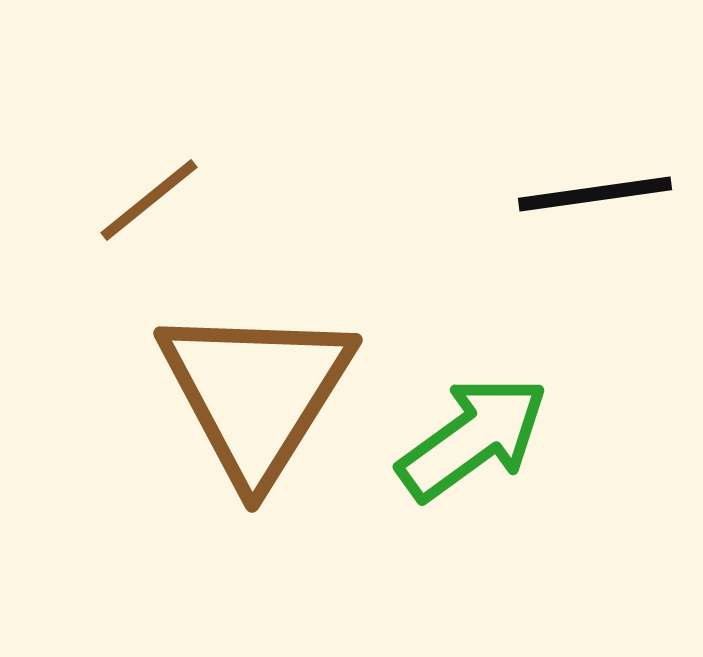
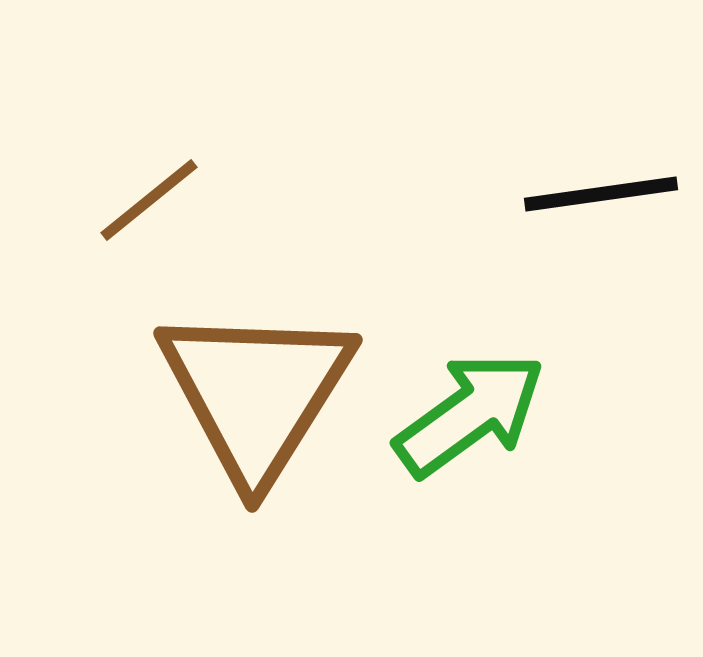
black line: moved 6 px right
green arrow: moved 3 px left, 24 px up
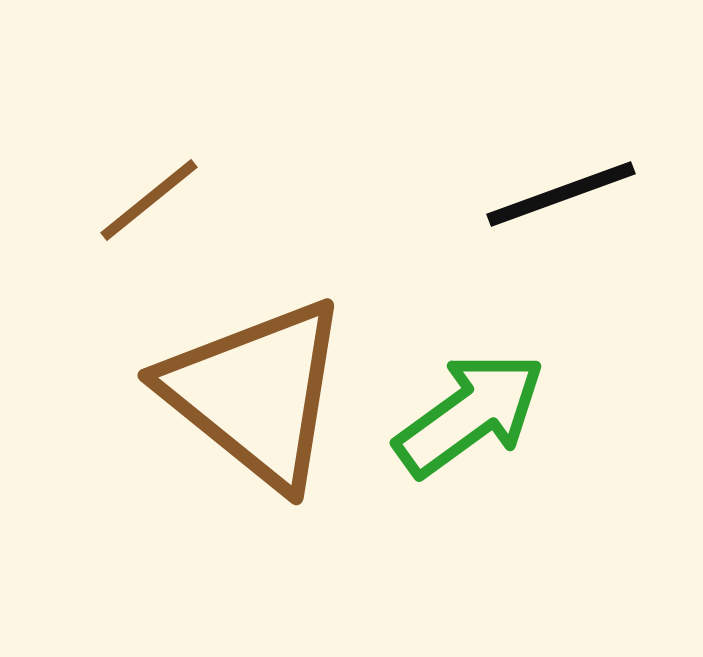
black line: moved 40 px left; rotated 12 degrees counterclockwise
brown triangle: rotated 23 degrees counterclockwise
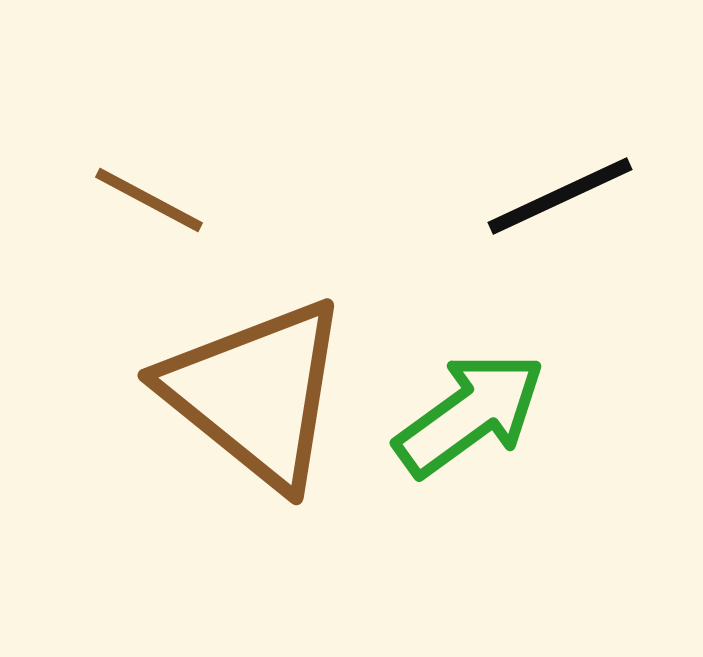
black line: moved 1 px left, 2 px down; rotated 5 degrees counterclockwise
brown line: rotated 67 degrees clockwise
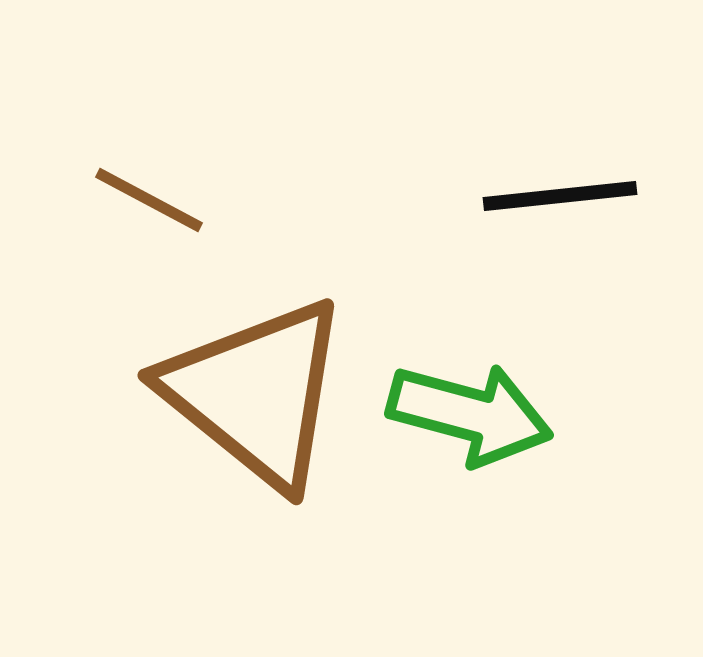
black line: rotated 19 degrees clockwise
green arrow: rotated 51 degrees clockwise
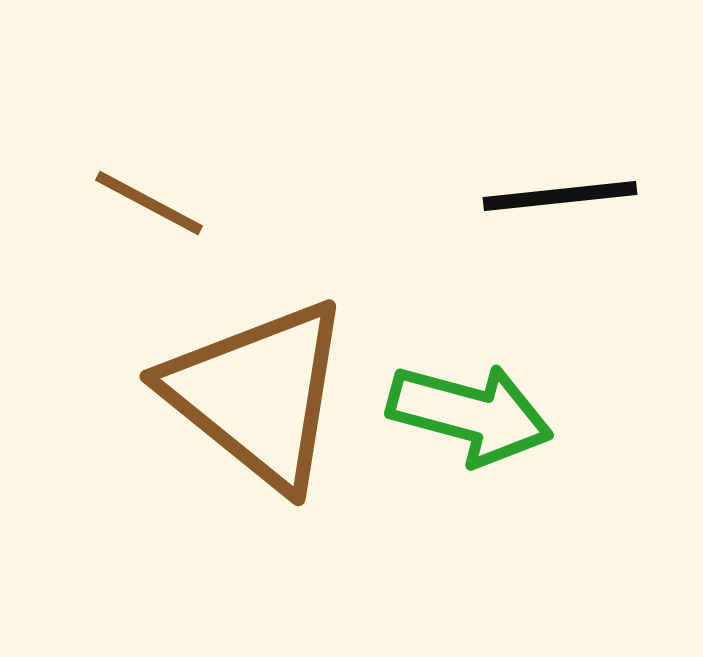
brown line: moved 3 px down
brown triangle: moved 2 px right, 1 px down
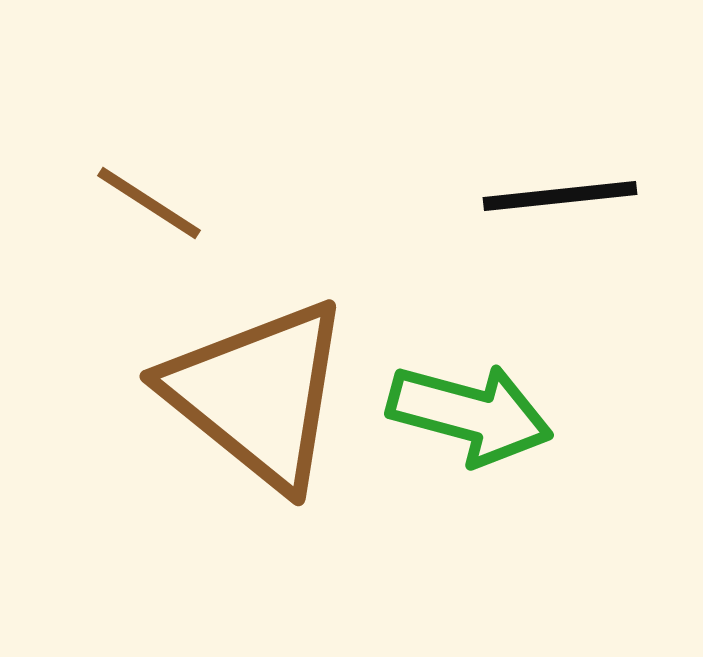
brown line: rotated 5 degrees clockwise
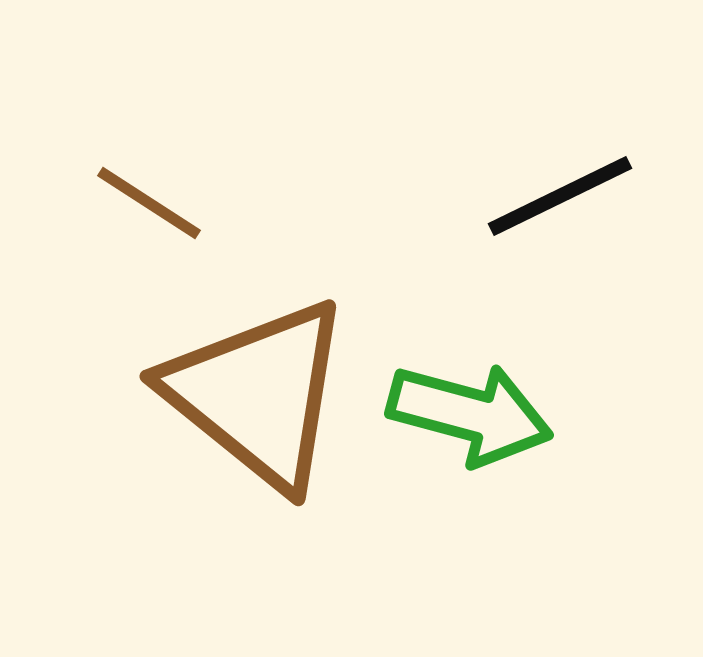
black line: rotated 20 degrees counterclockwise
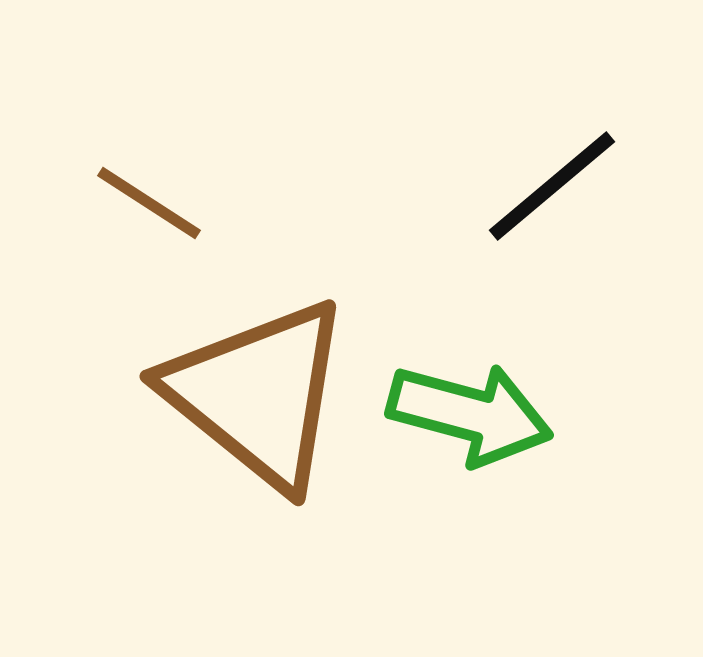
black line: moved 8 px left, 10 px up; rotated 14 degrees counterclockwise
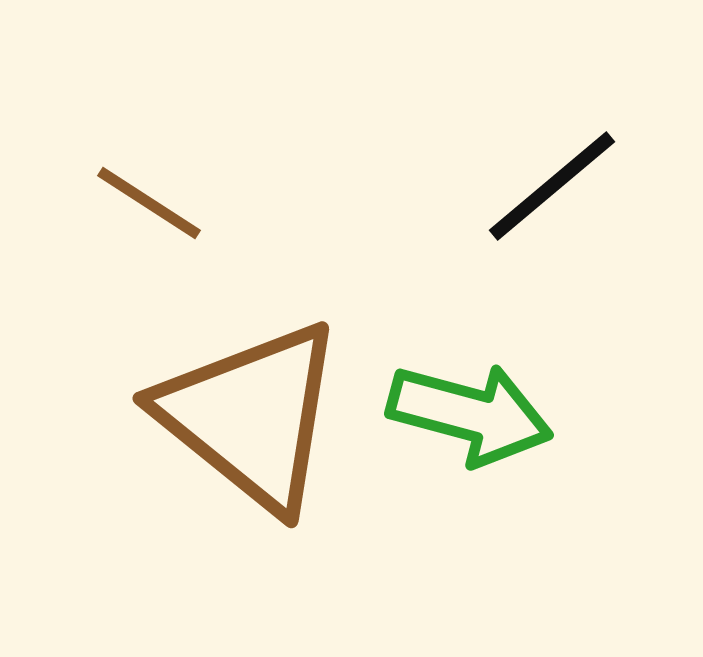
brown triangle: moved 7 px left, 22 px down
